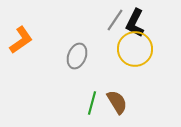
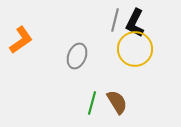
gray line: rotated 20 degrees counterclockwise
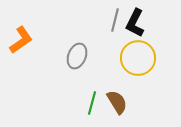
yellow circle: moved 3 px right, 9 px down
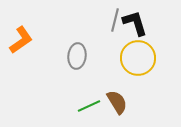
black L-shape: rotated 136 degrees clockwise
gray ellipse: rotated 15 degrees counterclockwise
green line: moved 3 px left, 3 px down; rotated 50 degrees clockwise
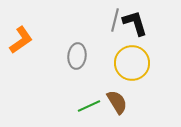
yellow circle: moved 6 px left, 5 px down
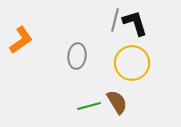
green line: rotated 10 degrees clockwise
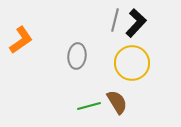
black L-shape: moved 1 px right; rotated 60 degrees clockwise
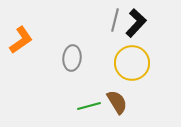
gray ellipse: moved 5 px left, 2 px down
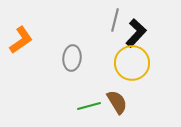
black L-shape: moved 10 px down
